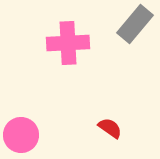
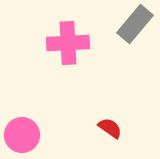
pink circle: moved 1 px right
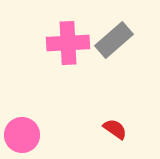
gray rectangle: moved 21 px left, 16 px down; rotated 9 degrees clockwise
red semicircle: moved 5 px right, 1 px down
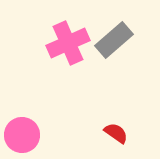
pink cross: rotated 21 degrees counterclockwise
red semicircle: moved 1 px right, 4 px down
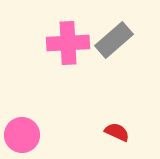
pink cross: rotated 21 degrees clockwise
red semicircle: moved 1 px right, 1 px up; rotated 10 degrees counterclockwise
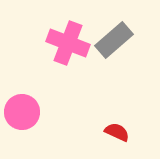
pink cross: rotated 24 degrees clockwise
pink circle: moved 23 px up
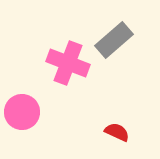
pink cross: moved 20 px down
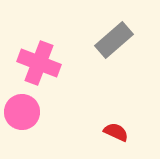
pink cross: moved 29 px left
red semicircle: moved 1 px left
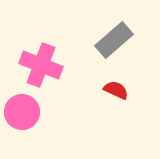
pink cross: moved 2 px right, 2 px down
red semicircle: moved 42 px up
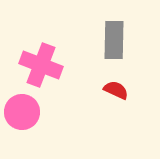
gray rectangle: rotated 48 degrees counterclockwise
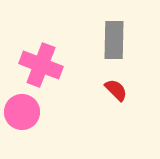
red semicircle: rotated 20 degrees clockwise
